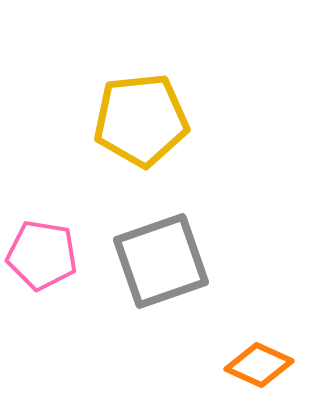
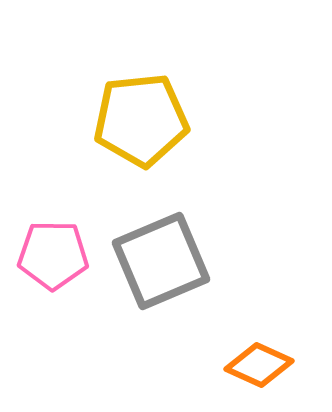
pink pentagon: moved 11 px right; rotated 8 degrees counterclockwise
gray square: rotated 4 degrees counterclockwise
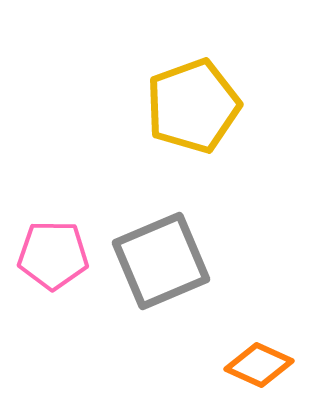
yellow pentagon: moved 52 px right, 14 px up; rotated 14 degrees counterclockwise
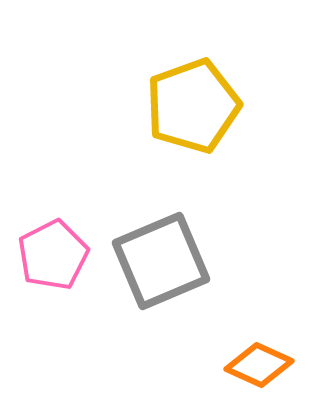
pink pentagon: rotated 28 degrees counterclockwise
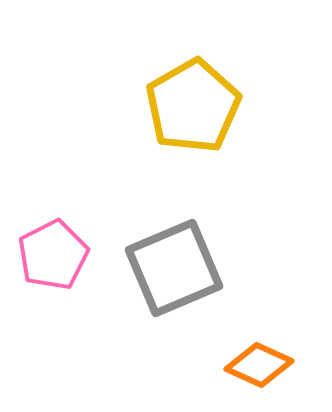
yellow pentagon: rotated 10 degrees counterclockwise
gray square: moved 13 px right, 7 px down
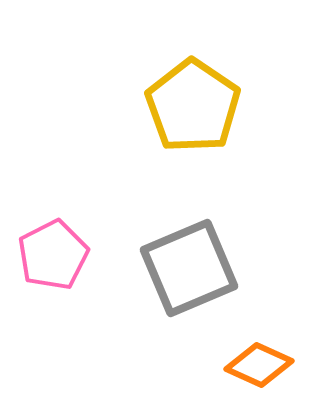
yellow pentagon: rotated 8 degrees counterclockwise
gray square: moved 15 px right
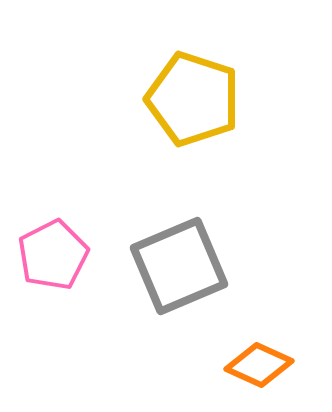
yellow pentagon: moved 7 px up; rotated 16 degrees counterclockwise
gray square: moved 10 px left, 2 px up
